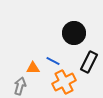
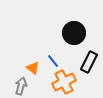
blue line: rotated 24 degrees clockwise
orange triangle: rotated 40 degrees clockwise
gray arrow: moved 1 px right
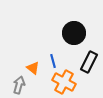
blue line: rotated 24 degrees clockwise
orange cross: rotated 35 degrees counterclockwise
gray arrow: moved 2 px left, 1 px up
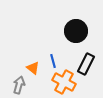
black circle: moved 2 px right, 2 px up
black rectangle: moved 3 px left, 2 px down
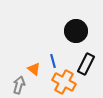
orange triangle: moved 1 px right, 1 px down
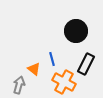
blue line: moved 1 px left, 2 px up
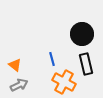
black circle: moved 6 px right, 3 px down
black rectangle: rotated 40 degrees counterclockwise
orange triangle: moved 19 px left, 4 px up
gray arrow: rotated 48 degrees clockwise
